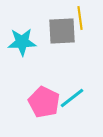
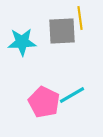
cyan line: moved 3 px up; rotated 8 degrees clockwise
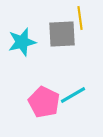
gray square: moved 3 px down
cyan star: rotated 12 degrees counterclockwise
cyan line: moved 1 px right
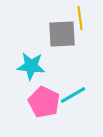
cyan star: moved 9 px right, 24 px down; rotated 20 degrees clockwise
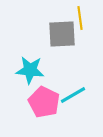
cyan star: moved 1 px left, 4 px down
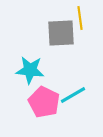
gray square: moved 1 px left, 1 px up
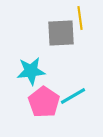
cyan star: moved 1 px right, 1 px down; rotated 12 degrees counterclockwise
cyan line: moved 1 px down
pink pentagon: rotated 8 degrees clockwise
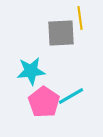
cyan line: moved 2 px left
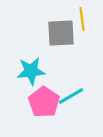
yellow line: moved 2 px right, 1 px down
